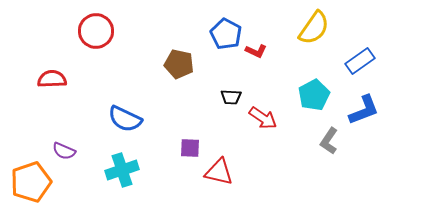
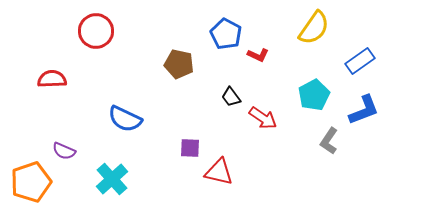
red L-shape: moved 2 px right, 4 px down
black trapezoid: rotated 50 degrees clockwise
cyan cross: moved 10 px left, 9 px down; rotated 24 degrees counterclockwise
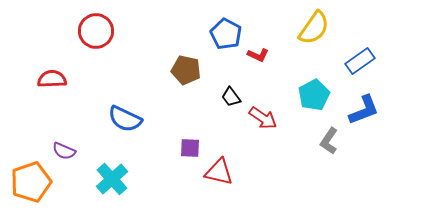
brown pentagon: moved 7 px right, 6 px down
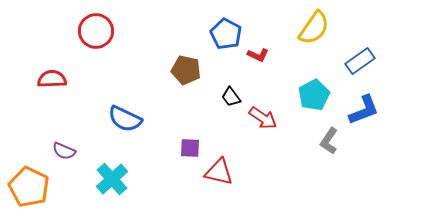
orange pentagon: moved 2 px left, 5 px down; rotated 27 degrees counterclockwise
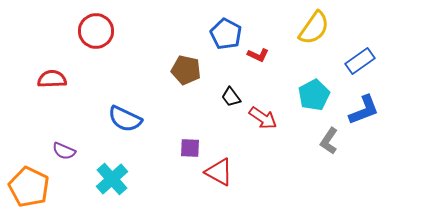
red triangle: rotated 16 degrees clockwise
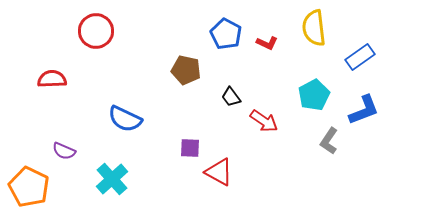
yellow semicircle: rotated 138 degrees clockwise
red L-shape: moved 9 px right, 12 px up
blue rectangle: moved 4 px up
red arrow: moved 1 px right, 3 px down
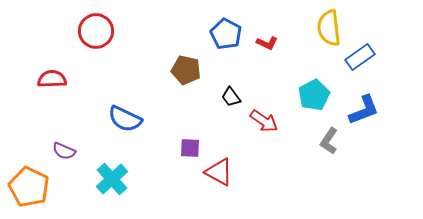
yellow semicircle: moved 15 px right
